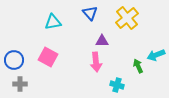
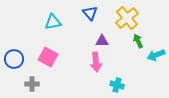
blue circle: moved 1 px up
green arrow: moved 25 px up
gray cross: moved 12 px right
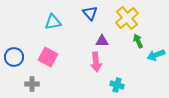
blue circle: moved 2 px up
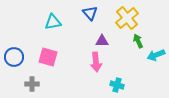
pink square: rotated 12 degrees counterclockwise
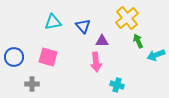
blue triangle: moved 7 px left, 13 px down
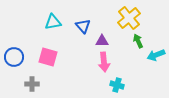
yellow cross: moved 2 px right
pink arrow: moved 8 px right
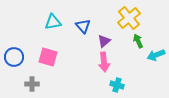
purple triangle: moved 2 px right; rotated 40 degrees counterclockwise
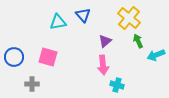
yellow cross: rotated 10 degrees counterclockwise
cyan triangle: moved 5 px right
blue triangle: moved 11 px up
purple triangle: moved 1 px right
pink arrow: moved 1 px left, 3 px down
